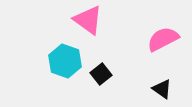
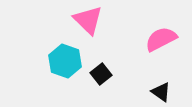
pink triangle: rotated 8 degrees clockwise
pink semicircle: moved 2 px left
black triangle: moved 1 px left, 3 px down
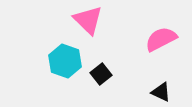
black triangle: rotated 10 degrees counterclockwise
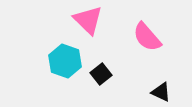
pink semicircle: moved 14 px left, 2 px up; rotated 104 degrees counterclockwise
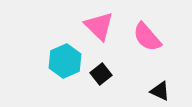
pink triangle: moved 11 px right, 6 px down
cyan hexagon: rotated 16 degrees clockwise
black triangle: moved 1 px left, 1 px up
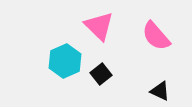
pink semicircle: moved 9 px right, 1 px up
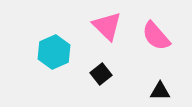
pink triangle: moved 8 px right
cyan hexagon: moved 11 px left, 9 px up
black triangle: rotated 25 degrees counterclockwise
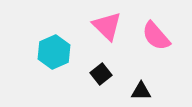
black triangle: moved 19 px left
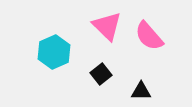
pink semicircle: moved 7 px left
